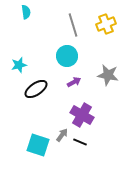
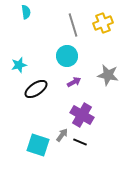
yellow cross: moved 3 px left, 1 px up
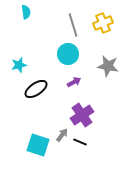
cyan circle: moved 1 px right, 2 px up
gray star: moved 9 px up
purple cross: rotated 25 degrees clockwise
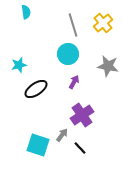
yellow cross: rotated 18 degrees counterclockwise
purple arrow: rotated 32 degrees counterclockwise
black line: moved 6 px down; rotated 24 degrees clockwise
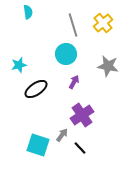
cyan semicircle: moved 2 px right
cyan circle: moved 2 px left
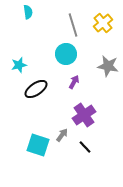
purple cross: moved 2 px right
black line: moved 5 px right, 1 px up
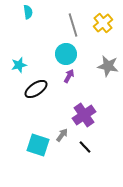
purple arrow: moved 5 px left, 6 px up
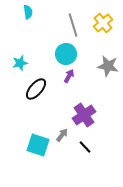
cyan star: moved 1 px right, 2 px up
black ellipse: rotated 15 degrees counterclockwise
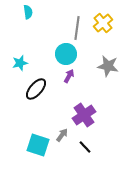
gray line: moved 4 px right, 3 px down; rotated 25 degrees clockwise
